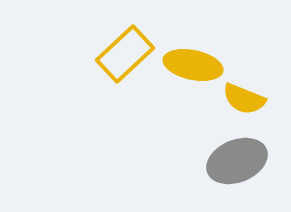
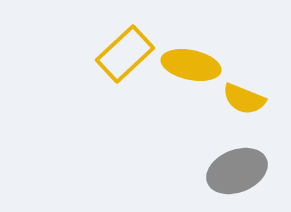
yellow ellipse: moved 2 px left
gray ellipse: moved 10 px down
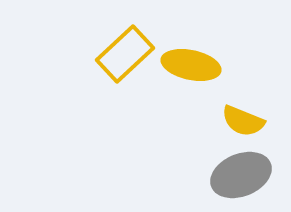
yellow semicircle: moved 1 px left, 22 px down
gray ellipse: moved 4 px right, 4 px down
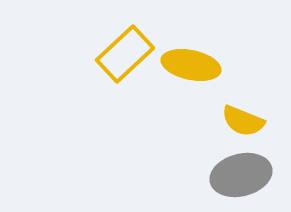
gray ellipse: rotated 8 degrees clockwise
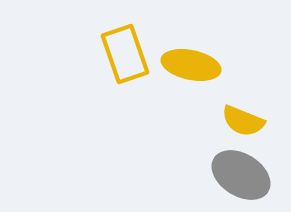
yellow rectangle: rotated 66 degrees counterclockwise
gray ellipse: rotated 46 degrees clockwise
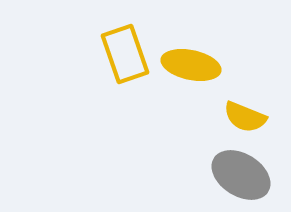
yellow semicircle: moved 2 px right, 4 px up
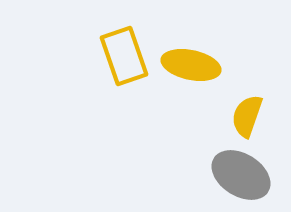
yellow rectangle: moved 1 px left, 2 px down
yellow semicircle: moved 2 px right, 1 px up; rotated 87 degrees clockwise
